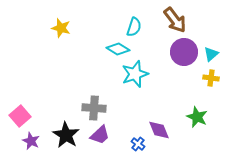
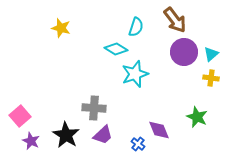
cyan semicircle: moved 2 px right
cyan diamond: moved 2 px left
purple trapezoid: moved 3 px right
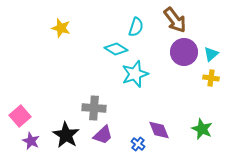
green star: moved 5 px right, 12 px down
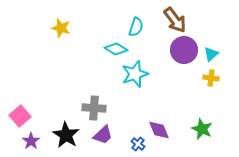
purple circle: moved 2 px up
purple star: rotated 12 degrees clockwise
